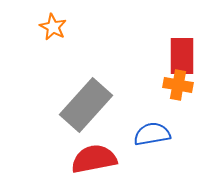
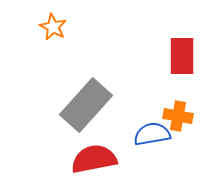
orange cross: moved 31 px down
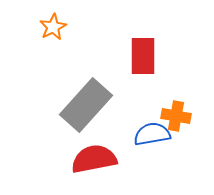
orange star: rotated 16 degrees clockwise
red rectangle: moved 39 px left
orange cross: moved 2 px left
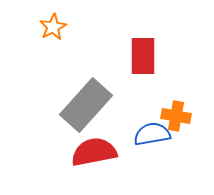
red semicircle: moved 7 px up
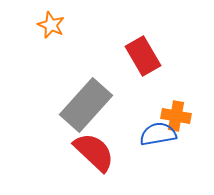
orange star: moved 2 px left, 2 px up; rotated 20 degrees counterclockwise
red rectangle: rotated 30 degrees counterclockwise
blue semicircle: moved 6 px right
red semicircle: rotated 54 degrees clockwise
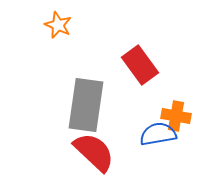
orange star: moved 7 px right
red rectangle: moved 3 px left, 9 px down; rotated 6 degrees counterclockwise
gray rectangle: rotated 34 degrees counterclockwise
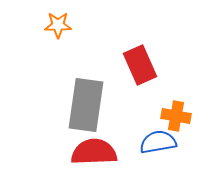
orange star: rotated 24 degrees counterclockwise
red rectangle: rotated 12 degrees clockwise
blue semicircle: moved 8 px down
red semicircle: rotated 45 degrees counterclockwise
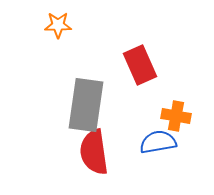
red semicircle: rotated 96 degrees counterclockwise
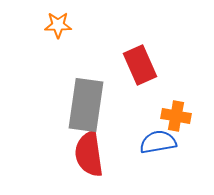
red semicircle: moved 5 px left, 2 px down
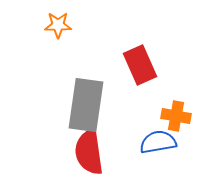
red semicircle: moved 2 px up
